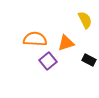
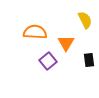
orange semicircle: moved 7 px up
orange triangle: rotated 42 degrees counterclockwise
black rectangle: rotated 56 degrees clockwise
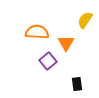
yellow semicircle: rotated 120 degrees counterclockwise
orange semicircle: moved 2 px right
black rectangle: moved 12 px left, 24 px down
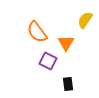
orange semicircle: rotated 130 degrees counterclockwise
purple square: rotated 24 degrees counterclockwise
black rectangle: moved 9 px left
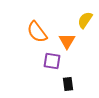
orange triangle: moved 1 px right, 2 px up
purple square: moved 4 px right; rotated 18 degrees counterclockwise
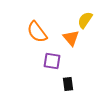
orange triangle: moved 4 px right, 3 px up; rotated 12 degrees counterclockwise
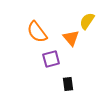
yellow semicircle: moved 2 px right, 1 px down
purple square: moved 1 px left, 2 px up; rotated 24 degrees counterclockwise
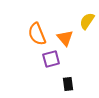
orange semicircle: moved 2 px down; rotated 15 degrees clockwise
orange triangle: moved 6 px left
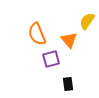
orange triangle: moved 4 px right, 2 px down
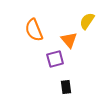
orange semicircle: moved 3 px left, 4 px up
purple square: moved 4 px right
black rectangle: moved 2 px left, 3 px down
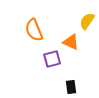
orange triangle: moved 2 px right, 2 px down; rotated 24 degrees counterclockwise
purple square: moved 3 px left
black rectangle: moved 5 px right
